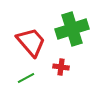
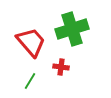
green line: moved 4 px right, 3 px down; rotated 30 degrees counterclockwise
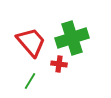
green cross: moved 9 px down
red cross: moved 2 px left, 3 px up
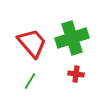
red trapezoid: moved 1 px right, 1 px down
red cross: moved 17 px right, 10 px down
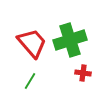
green cross: moved 2 px left, 2 px down
red cross: moved 7 px right, 1 px up
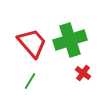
red cross: rotated 28 degrees clockwise
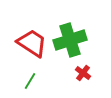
red trapezoid: rotated 16 degrees counterclockwise
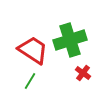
red trapezoid: moved 1 px right, 7 px down
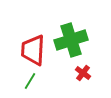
green cross: moved 1 px right
red trapezoid: rotated 120 degrees counterclockwise
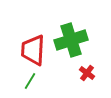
red cross: moved 4 px right
